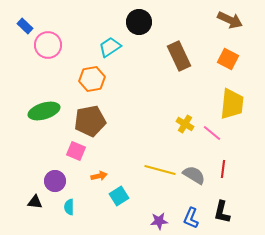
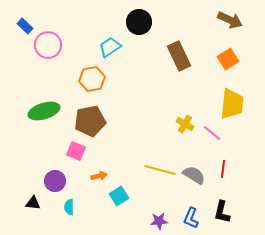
orange square: rotated 30 degrees clockwise
black triangle: moved 2 px left, 1 px down
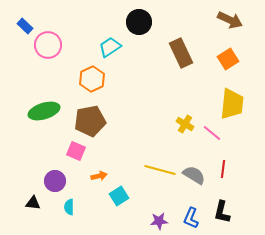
brown rectangle: moved 2 px right, 3 px up
orange hexagon: rotated 15 degrees counterclockwise
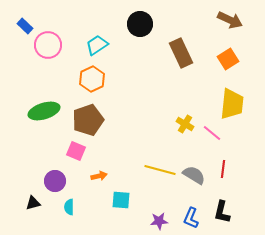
black circle: moved 1 px right, 2 px down
cyan trapezoid: moved 13 px left, 2 px up
brown pentagon: moved 2 px left, 1 px up; rotated 8 degrees counterclockwise
cyan square: moved 2 px right, 4 px down; rotated 36 degrees clockwise
black triangle: rotated 21 degrees counterclockwise
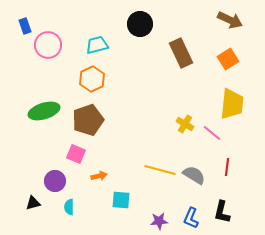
blue rectangle: rotated 28 degrees clockwise
cyan trapezoid: rotated 20 degrees clockwise
pink square: moved 3 px down
red line: moved 4 px right, 2 px up
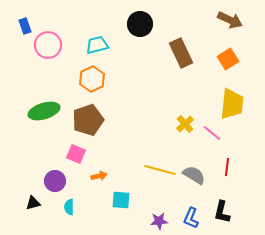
yellow cross: rotated 18 degrees clockwise
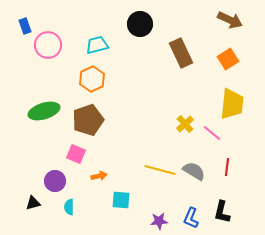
gray semicircle: moved 4 px up
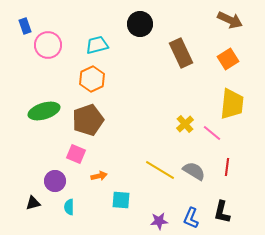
yellow line: rotated 16 degrees clockwise
